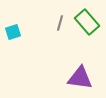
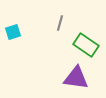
green rectangle: moved 1 px left, 23 px down; rotated 15 degrees counterclockwise
purple triangle: moved 4 px left
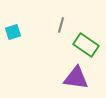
gray line: moved 1 px right, 2 px down
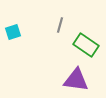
gray line: moved 1 px left
purple triangle: moved 2 px down
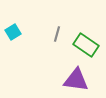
gray line: moved 3 px left, 9 px down
cyan square: rotated 14 degrees counterclockwise
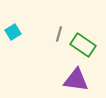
gray line: moved 2 px right
green rectangle: moved 3 px left
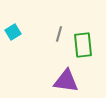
green rectangle: rotated 50 degrees clockwise
purple triangle: moved 10 px left, 1 px down
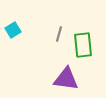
cyan square: moved 2 px up
purple triangle: moved 2 px up
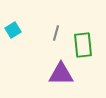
gray line: moved 3 px left, 1 px up
purple triangle: moved 5 px left, 5 px up; rotated 8 degrees counterclockwise
